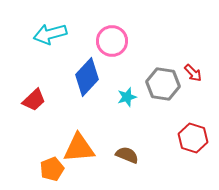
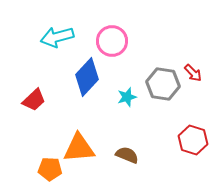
cyan arrow: moved 7 px right, 3 px down
red hexagon: moved 2 px down
orange pentagon: moved 2 px left; rotated 25 degrees clockwise
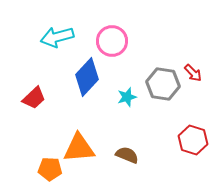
red trapezoid: moved 2 px up
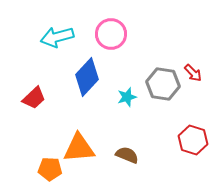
pink circle: moved 1 px left, 7 px up
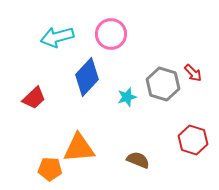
gray hexagon: rotated 8 degrees clockwise
brown semicircle: moved 11 px right, 5 px down
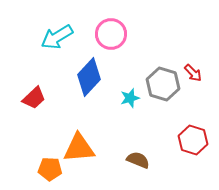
cyan arrow: rotated 16 degrees counterclockwise
blue diamond: moved 2 px right
cyan star: moved 3 px right, 1 px down
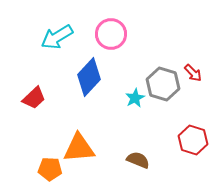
cyan star: moved 5 px right; rotated 12 degrees counterclockwise
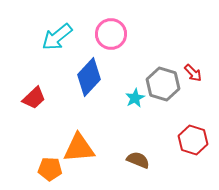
cyan arrow: rotated 8 degrees counterclockwise
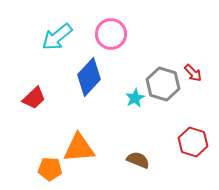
red hexagon: moved 2 px down
